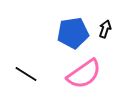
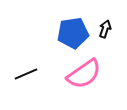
black line: rotated 55 degrees counterclockwise
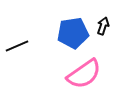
black arrow: moved 2 px left, 3 px up
black line: moved 9 px left, 28 px up
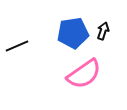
black arrow: moved 5 px down
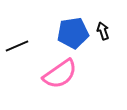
black arrow: rotated 36 degrees counterclockwise
pink semicircle: moved 24 px left
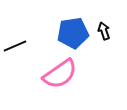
black arrow: moved 1 px right
black line: moved 2 px left
